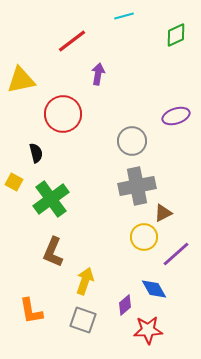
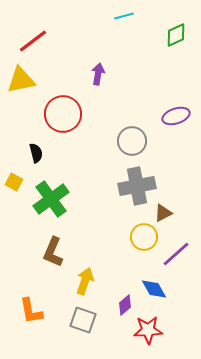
red line: moved 39 px left
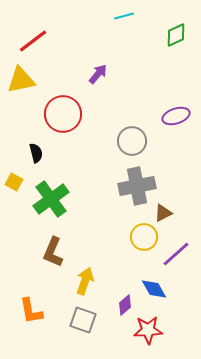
purple arrow: rotated 30 degrees clockwise
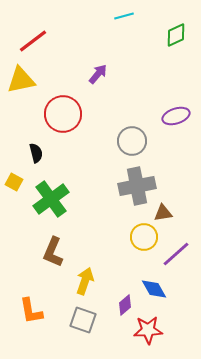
brown triangle: rotated 18 degrees clockwise
